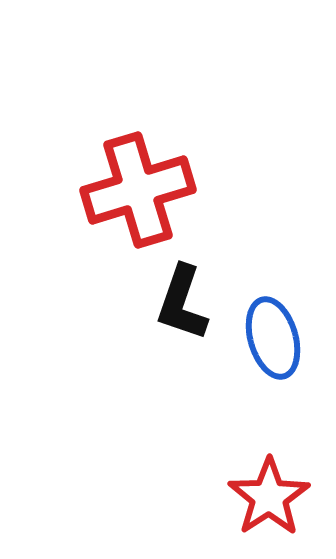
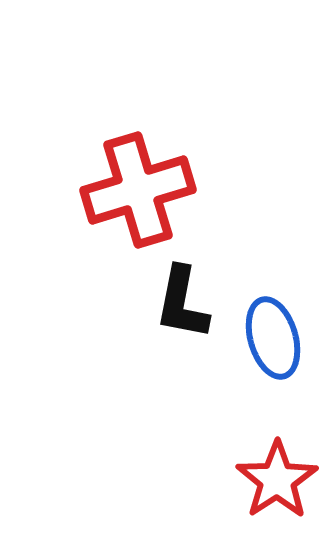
black L-shape: rotated 8 degrees counterclockwise
red star: moved 8 px right, 17 px up
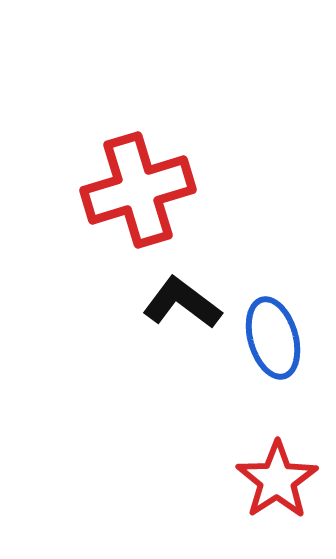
black L-shape: rotated 116 degrees clockwise
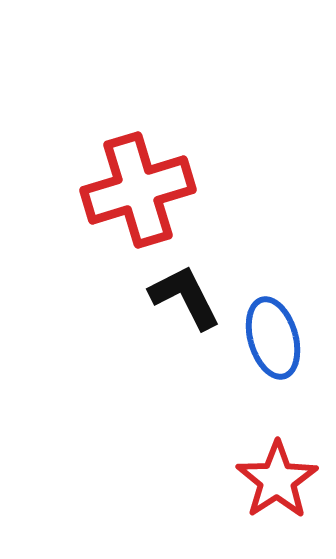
black L-shape: moved 3 px right, 6 px up; rotated 26 degrees clockwise
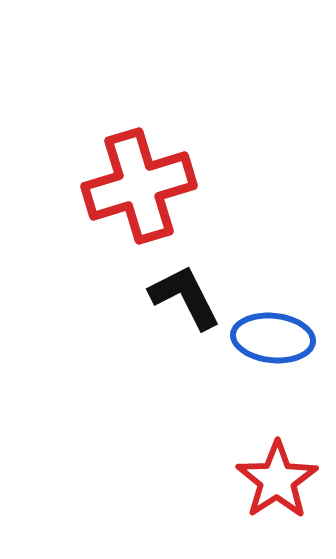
red cross: moved 1 px right, 4 px up
blue ellipse: rotated 68 degrees counterclockwise
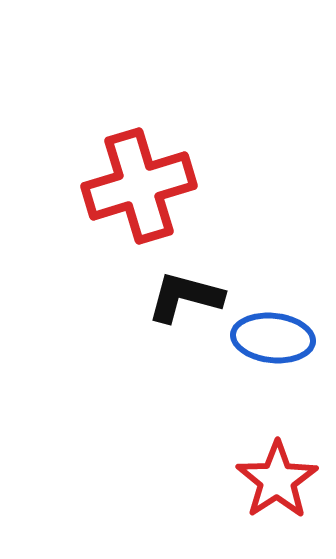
black L-shape: rotated 48 degrees counterclockwise
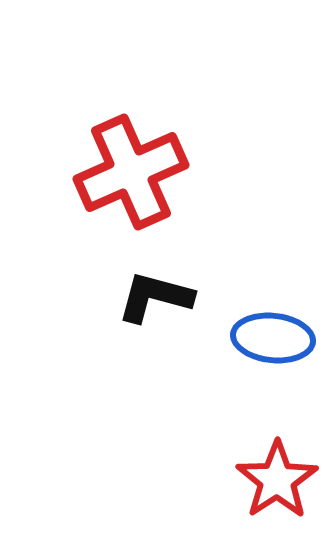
red cross: moved 8 px left, 14 px up; rotated 7 degrees counterclockwise
black L-shape: moved 30 px left
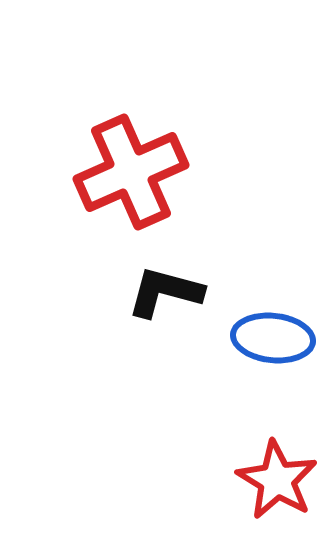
black L-shape: moved 10 px right, 5 px up
red star: rotated 8 degrees counterclockwise
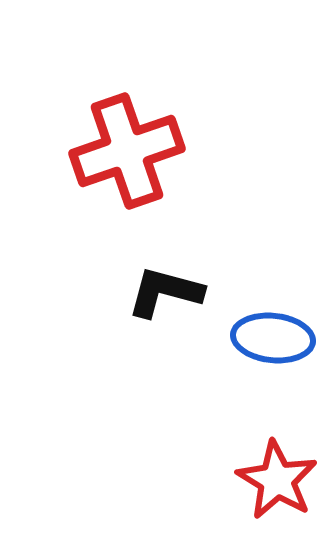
red cross: moved 4 px left, 21 px up; rotated 5 degrees clockwise
